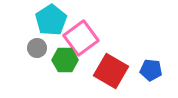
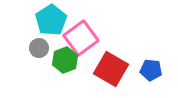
gray circle: moved 2 px right
green hexagon: rotated 20 degrees counterclockwise
red square: moved 2 px up
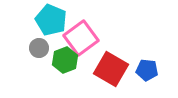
cyan pentagon: rotated 16 degrees counterclockwise
blue pentagon: moved 4 px left
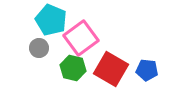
green hexagon: moved 8 px right, 8 px down; rotated 25 degrees counterclockwise
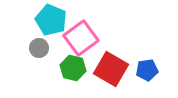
blue pentagon: rotated 15 degrees counterclockwise
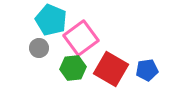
green hexagon: rotated 20 degrees counterclockwise
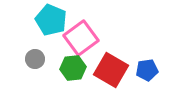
gray circle: moved 4 px left, 11 px down
red square: moved 1 px down
